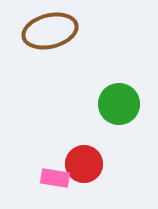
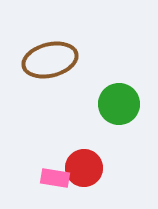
brown ellipse: moved 29 px down
red circle: moved 4 px down
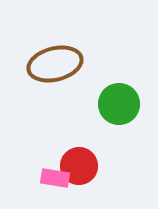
brown ellipse: moved 5 px right, 4 px down
red circle: moved 5 px left, 2 px up
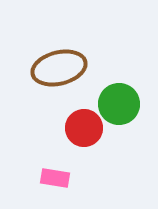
brown ellipse: moved 4 px right, 4 px down
red circle: moved 5 px right, 38 px up
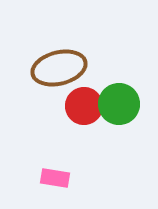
red circle: moved 22 px up
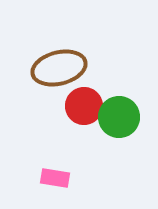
green circle: moved 13 px down
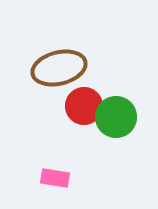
green circle: moved 3 px left
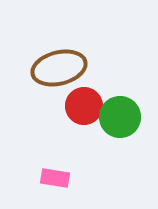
green circle: moved 4 px right
